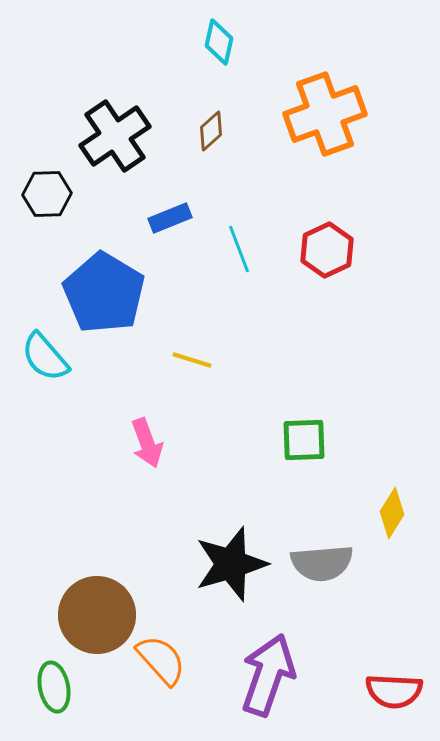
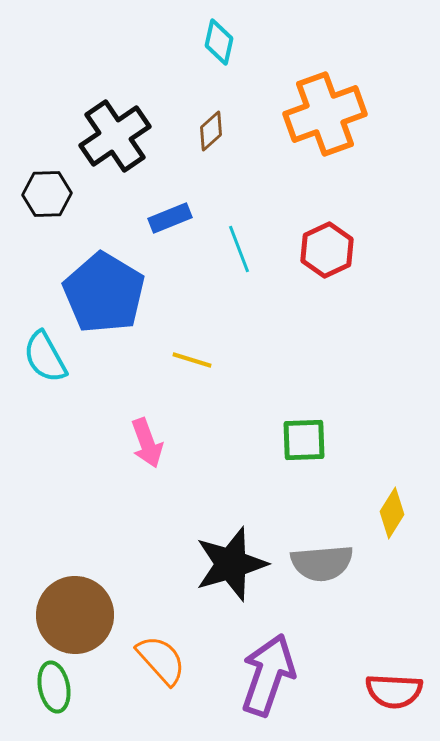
cyan semicircle: rotated 12 degrees clockwise
brown circle: moved 22 px left
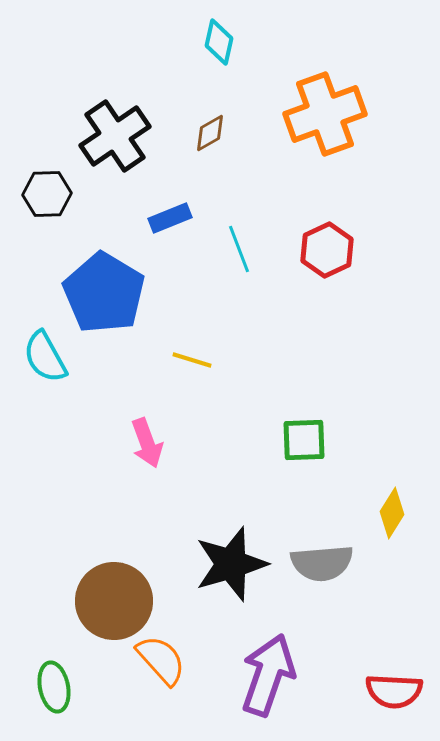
brown diamond: moved 1 px left, 2 px down; rotated 12 degrees clockwise
brown circle: moved 39 px right, 14 px up
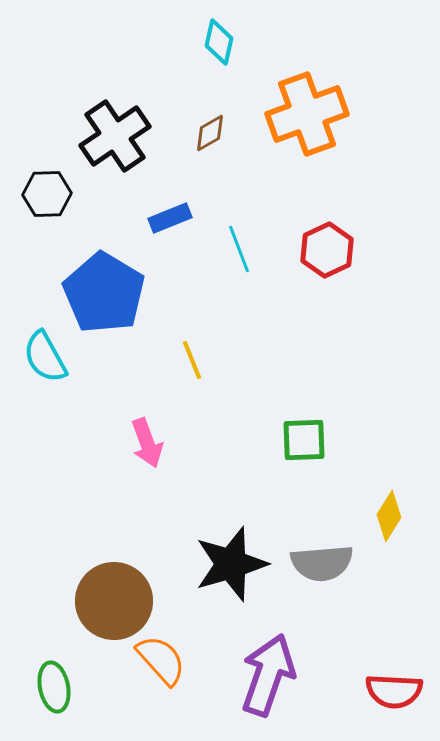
orange cross: moved 18 px left
yellow line: rotated 51 degrees clockwise
yellow diamond: moved 3 px left, 3 px down
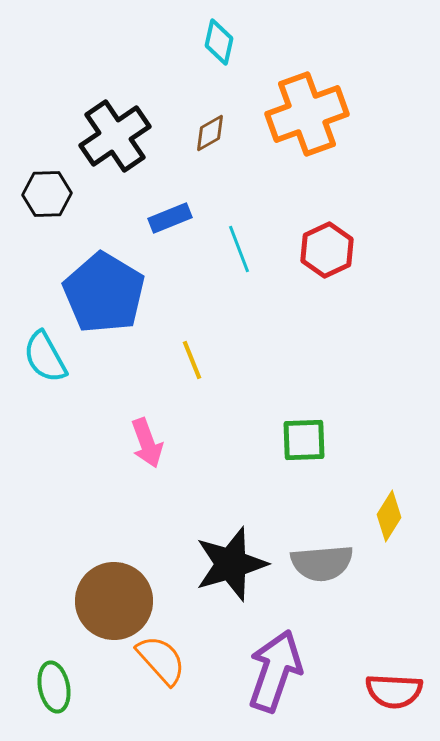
purple arrow: moved 7 px right, 4 px up
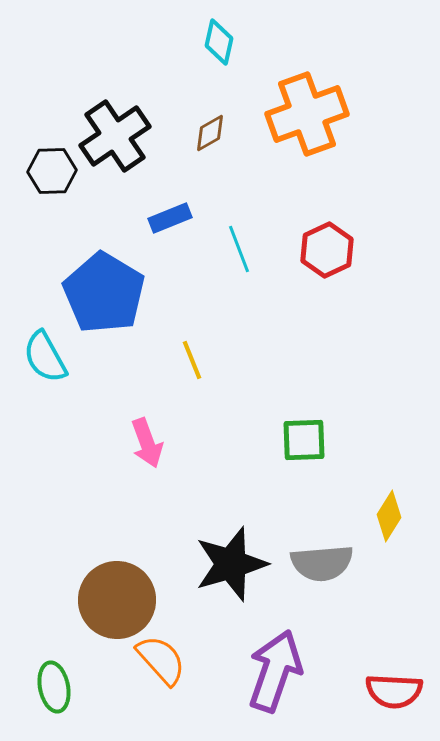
black hexagon: moved 5 px right, 23 px up
brown circle: moved 3 px right, 1 px up
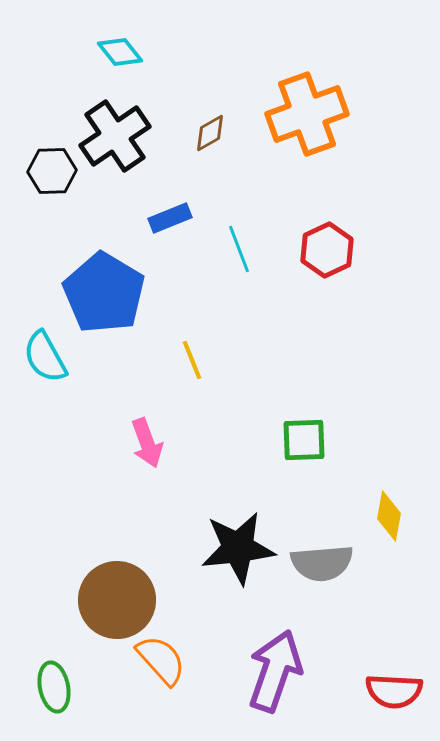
cyan diamond: moved 99 px left, 10 px down; rotated 51 degrees counterclockwise
yellow diamond: rotated 21 degrees counterclockwise
black star: moved 7 px right, 16 px up; rotated 10 degrees clockwise
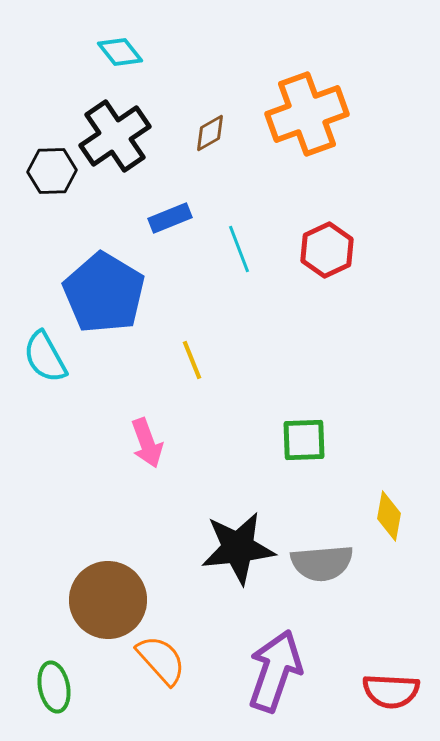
brown circle: moved 9 px left
red semicircle: moved 3 px left
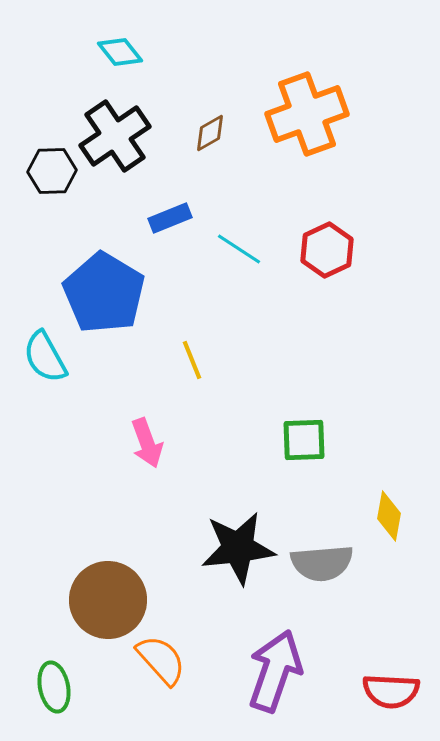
cyan line: rotated 36 degrees counterclockwise
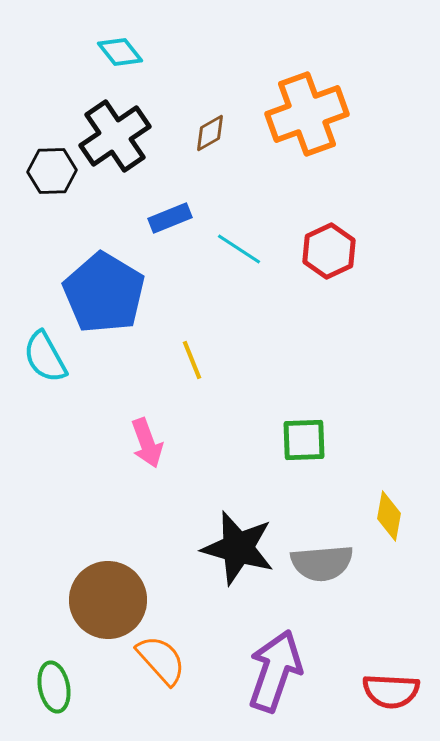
red hexagon: moved 2 px right, 1 px down
black star: rotated 22 degrees clockwise
